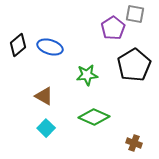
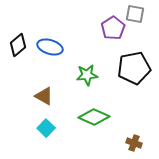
black pentagon: moved 3 px down; rotated 20 degrees clockwise
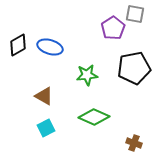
black diamond: rotated 10 degrees clockwise
cyan square: rotated 18 degrees clockwise
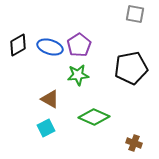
purple pentagon: moved 34 px left, 17 px down
black pentagon: moved 3 px left
green star: moved 9 px left
brown triangle: moved 6 px right, 3 px down
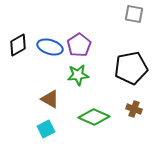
gray square: moved 1 px left
cyan square: moved 1 px down
brown cross: moved 34 px up
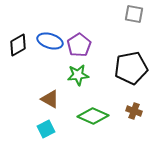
blue ellipse: moved 6 px up
brown cross: moved 2 px down
green diamond: moved 1 px left, 1 px up
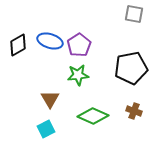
brown triangle: rotated 30 degrees clockwise
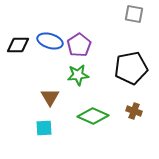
black diamond: rotated 30 degrees clockwise
brown triangle: moved 2 px up
cyan square: moved 2 px left, 1 px up; rotated 24 degrees clockwise
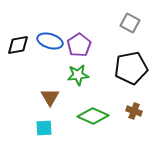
gray square: moved 4 px left, 9 px down; rotated 18 degrees clockwise
black diamond: rotated 10 degrees counterclockwise
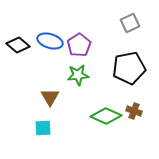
gray square: rotated 36 degrees clockwise
black diamond: rotated 50 degrees clockwise
black pentagon: moved 2 px left
green diamond: moved 13 px right
cyan square: moved 1 px left
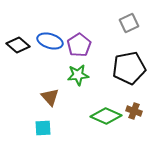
gray square: moved 1 px left
brown triangle: rotated 12 degrees counterclockwise
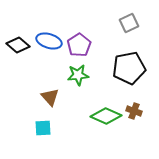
blue ellipse: moved 1 px left
